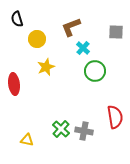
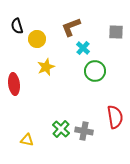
black semicircle: moved 7 px down
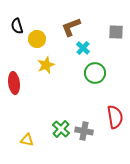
yellow star: moved 2 px up
green circle: moved 2 px down
red ellipse: moved 1 px up
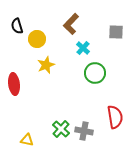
brown L-shape: moved 3 px up; rotated 25 degrees counterclockwise
red ellipse: moved 1 px down
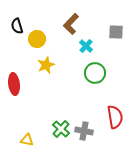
cyan cross: moved 3 px right, 2 px up
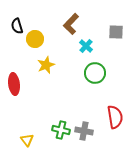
yellow circle: moved 2 px left
green cross: moved 1 px down; rotated 30 degrees counterclockwise
yellow triangle: rotated 40 degrees clockwise
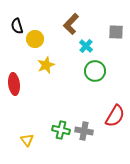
green circle: moved 2 px up
red semicircle: moved 1 px up; rotated 40 degrees clockwise
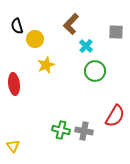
yellow triangle: moved 14 px left, 6 px down
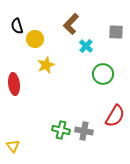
green circle: moved 8 px right, 3 px down
